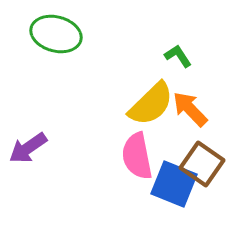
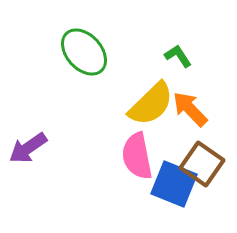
green ellipse: moved 28 px right, 18 px down; rotated 33 degrees clockwise
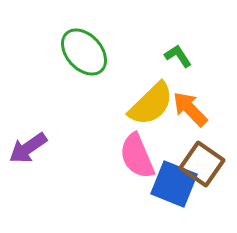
pink semicircle: rotated 12 degrees counterclockwise
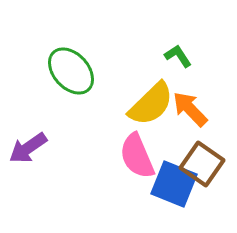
green ellipse: moved 13 px left, 19 px down
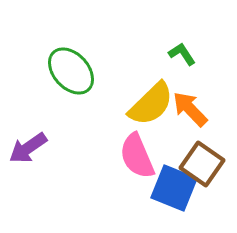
green L-shape: moved 4 px right, 2 px up
blue square: moved 4 px down
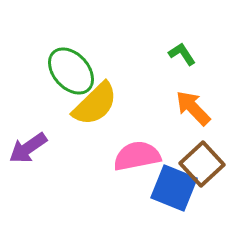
yellow semicircle: moved 56 px left
orange arrow: moved 3 px right, 1 px up
pink semicircle: rotated 102 degrees clockwise
brown square: rotated 12 degrees clockwise
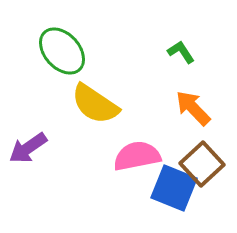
green L-shape: moved 1 px left, 2 px up
green ellipse: moved 9 px left, 20 px up
yellow semicircle: rotated 78 degrees clockwise
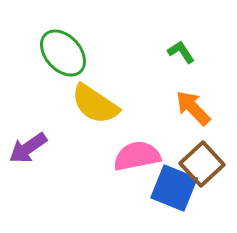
green ellipse: moved 1 px right, 2 px down
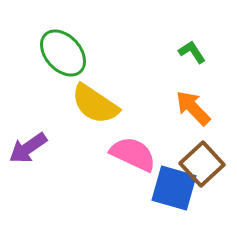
green L-shape: moved 11 px right
pink semicircle: moved 4 px left, 2 px up; rotated 36 degrees clockwise
blue square: rotated 6 degrees counterclockwise
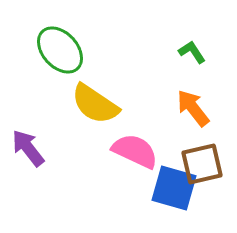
green ellipse: moved 3 px left, 3 px up
orange arrow: rotated 6 degrees clockwise
purple arrow: rotated 87 degrees clockwise
pink semicircle: moved 2 px right, 3 px up
brown square: rotated 30 degrees clockwise
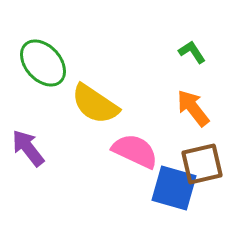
green ellipse: moved 17 px left, 13 px down
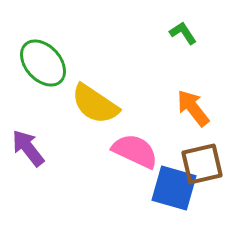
green L-shape: moved 9 px left, 19 px up
